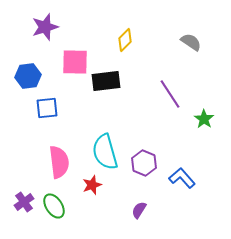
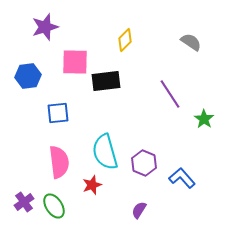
blue square: moved 11 px right, 5 px down
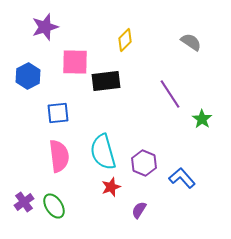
blue hexagon: rotated 20 degrees counterclockwise
green star: moved 2 px left
cyan semicircle: moved 2 px left
pink semicircle: moved 6 px up
red star: moved 19 px right, 2 px down
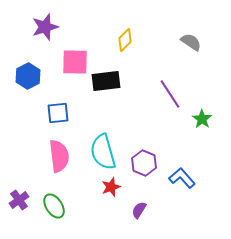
purple cross: moved 5 px left, 2 px up
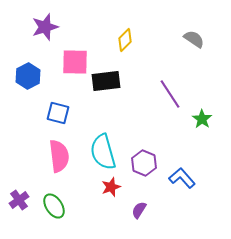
gray semicircle: moved 3 px right, 3 px up
blue square: rotated 20 degrees clockwise
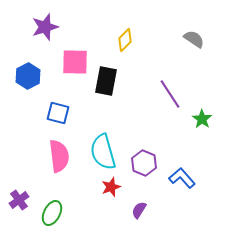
black rectangle: rotated 72 degrees counterclockwise
green ellipse: moved 2 px left, 7 px down; rotated 60 degrees clockwise
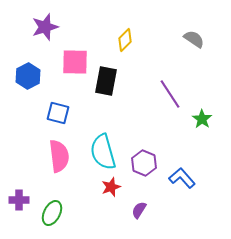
purple cross: rotated 36 degrees clockwise
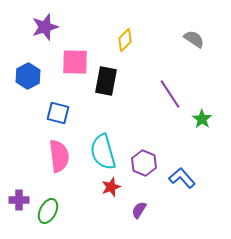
green ellipse: moved 4 px left, 2 px up
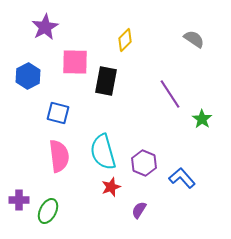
purple star: rotated 12 degrees counterclockwise
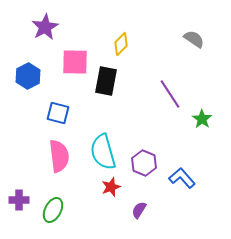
yellow diamond: moved 4 px left, 4 px down
green ellipse: moved 5 px right, 1 px up
